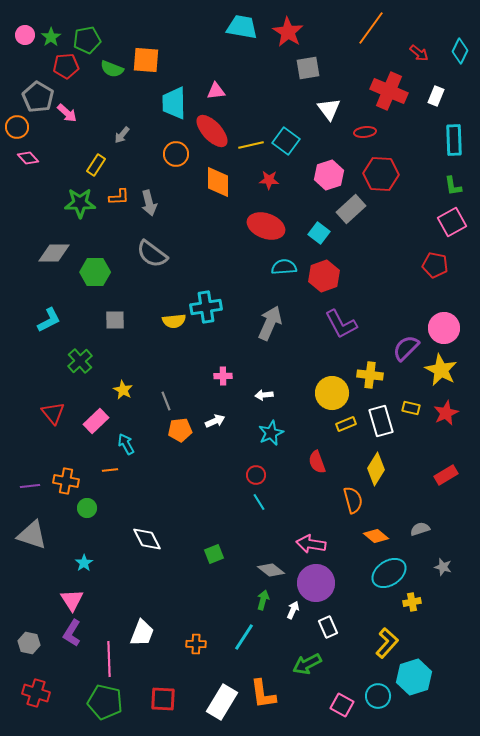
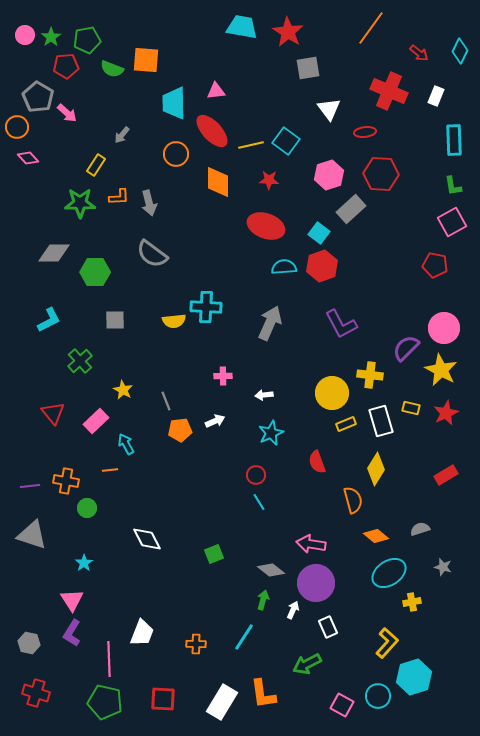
red hexagon at (324, 276): moved 2 px left, 10 px up
cyan cross at (206, 307): rotated 12 degrees clockwise
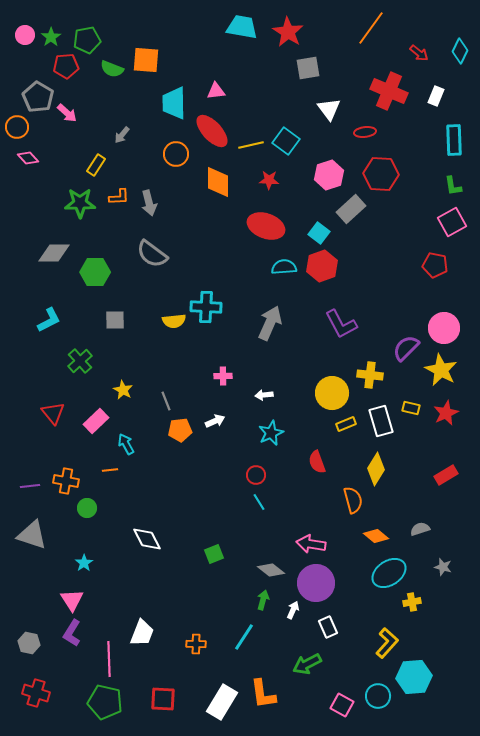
cyan hexagon at (414, 677): rotated 12 degrees clockwise
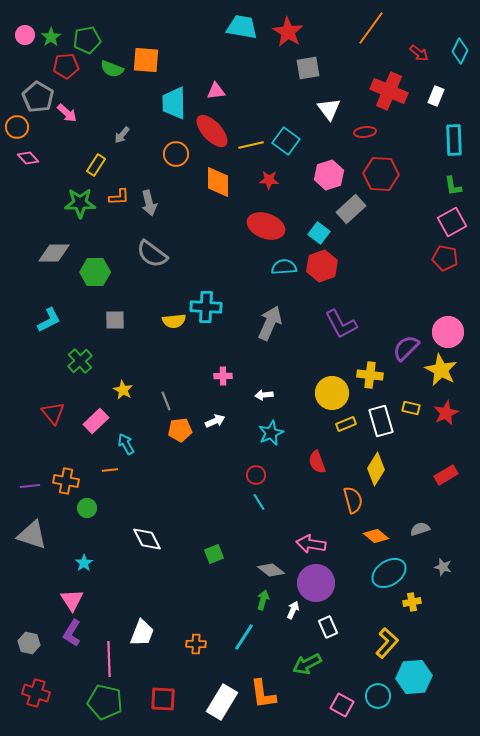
red pentagon at (435, 265): moved 10 px right, 7 px up
pink circle at (444, 328): moved 4 px right, 4 px down
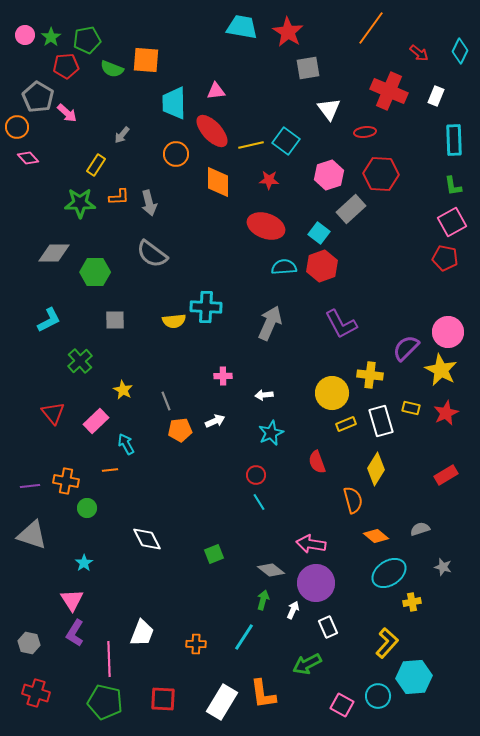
purple L-shape at (72, 633): moved 3 px right
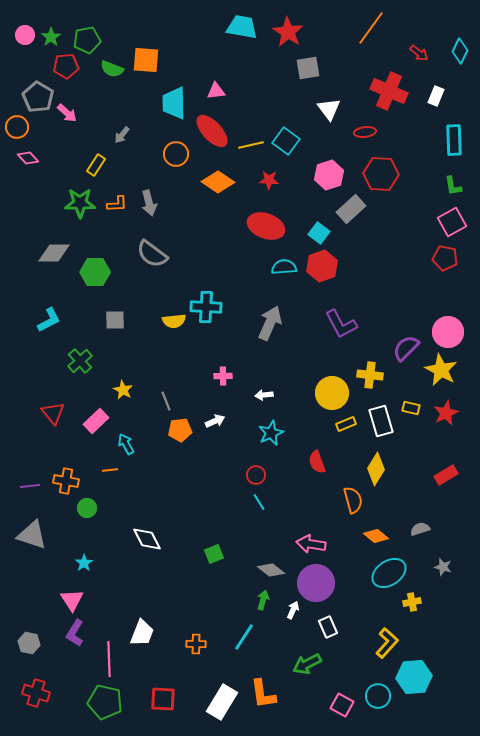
orange diamond at (218, 182): rotated 56 degrees counterclockwise
orange L-shape at (119, 197): moved 2 px left, 7 px down
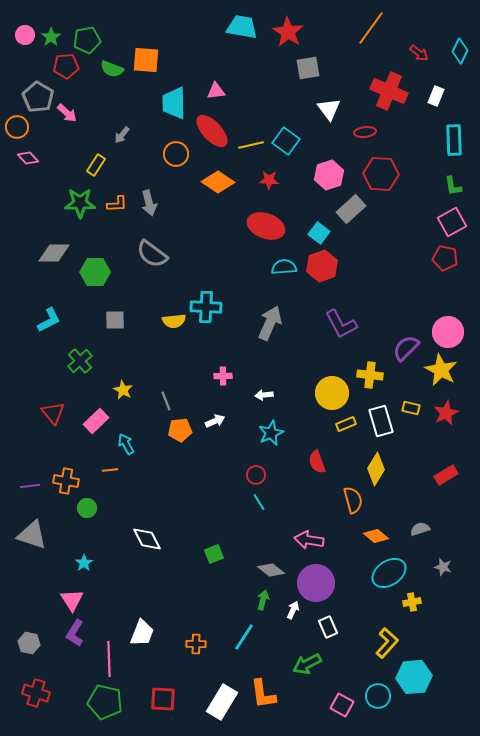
pink arrow at (311, 544): moved 2 px left, 4 px up
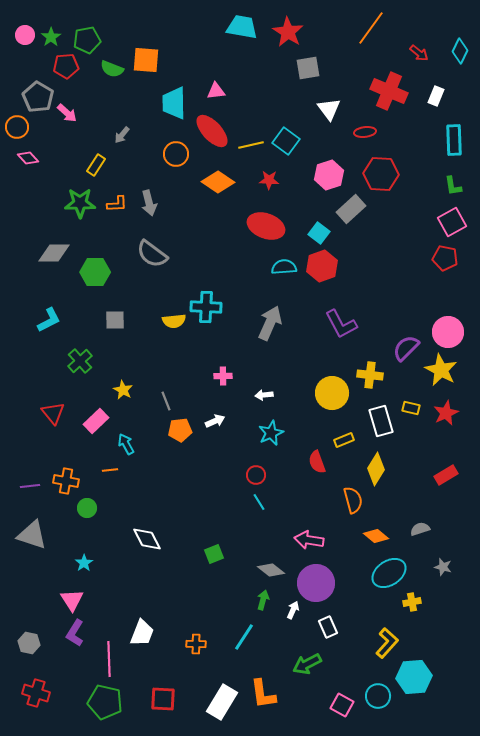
yellow rectangle at (346, 424): moved 2 px left, 16 px down
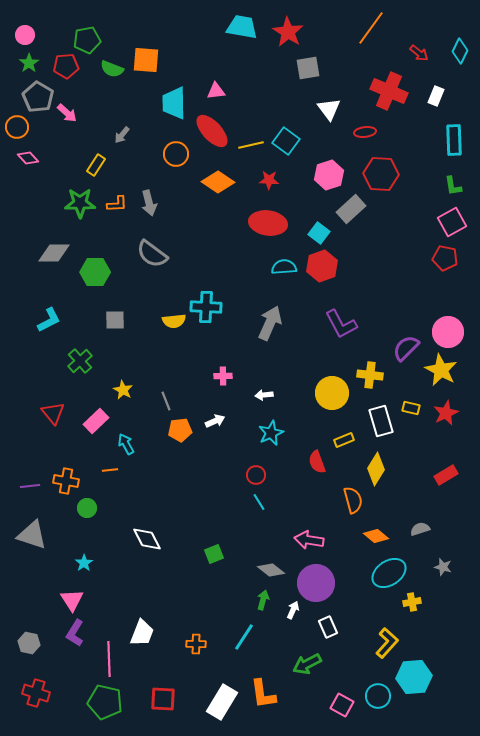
green star at (51, 37): moved 22 px left, 26 px down
red ellipse at (266, 226): moved 2 px right, 3 px up; rotated 12 degrees counterclockwise
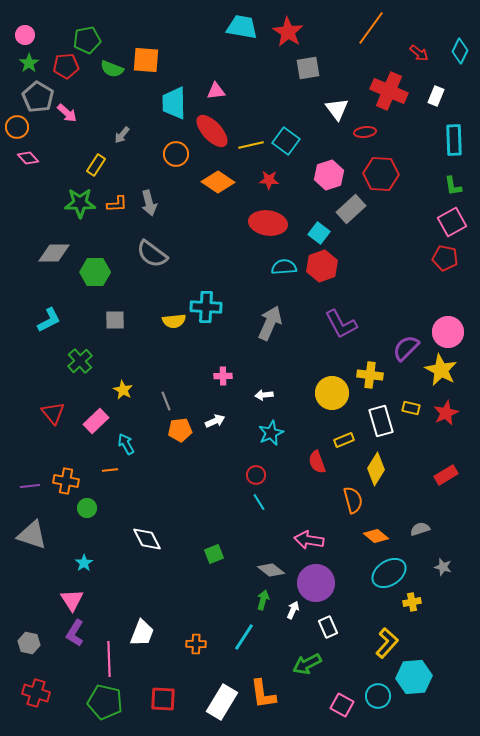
white triangle at (329, 109): moved 8 px right
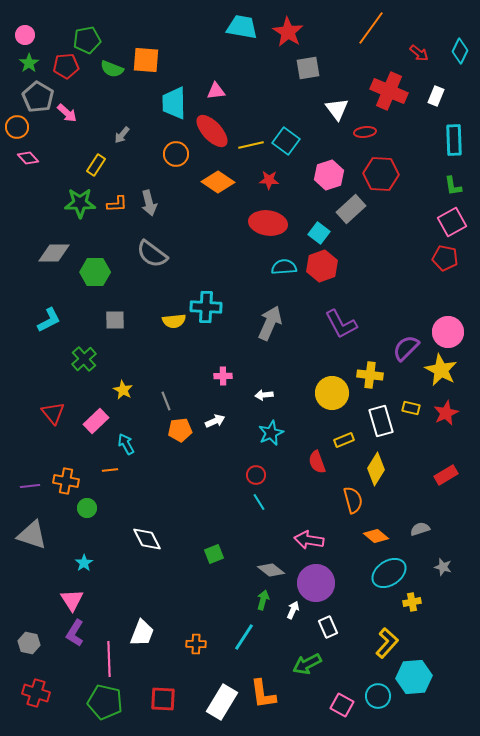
green cross at (80, 361): moved 4 px right, 2 px up
